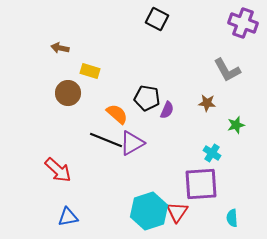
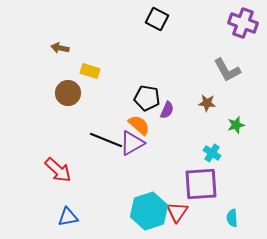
orange semicircle: moved 22 px right, 11 px down
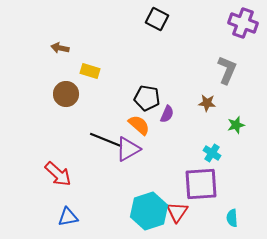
gray L-shape: rotated 128 degrees counterclockwise
brown circle: moved 2 px left, 1 px down
purple semicircle: moved 4 px down
purple triangle: moved 4 px left, 6 px down
red arrow: moved 4 px down
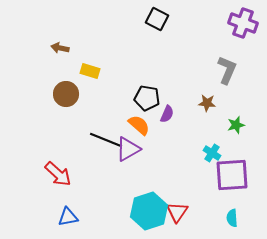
purple square: moved 31 px right, 9 px up
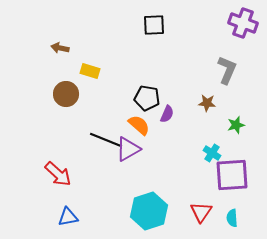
black square: moved 3 px left, 6 px down; rotated 30 degrees counterclockwise
red triangle: moved 24 px right
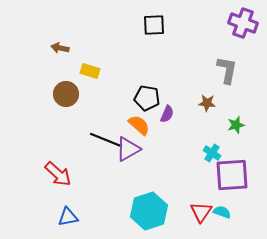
gray L-shape: rotated 12 degrees counterclockwise
cyan semicircle: moved 10 px left, 6 px up; rotated 114 degrees clockwise
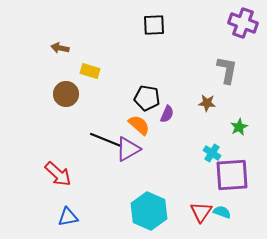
green star: moved 3 px right, 2 px down; rotated 12 degrees counterclockwise
cyan hexagon: rotated 18 degrees counterclockwise
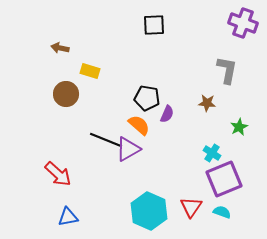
purple square: moved 8 px left, 4 px down; rotated 18 degrees counterclockwise
red triangle: moved 10 px left, 5 px up
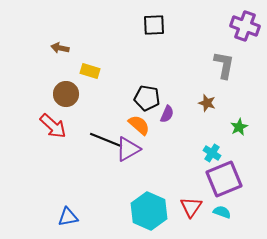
purple cross: moved 2 px right, 3 px down
gray L-shape: moved 3 px left, 5 px up
brown star: rotated 12 degrees clockwise
red arrow: moved 5 px left, 48 px up
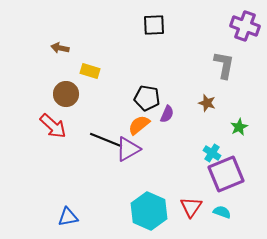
orange semicircle: rotated 80 degrees counterclockwise
purple square: moved 2 px right, 5 px up
